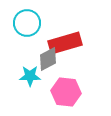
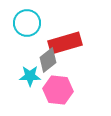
gray diamond: moved 1 px down; rotated 10 degrees counterclockwise
pink hexagon: moved 8 px left, 2 px up
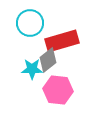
cyan circle: moved 3 px right
red rectangle: moved 3 px left, 2 px up
cyan star: moved 2 px right, 7 px up
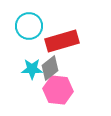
cyan circle: moved 1 px left, 3 px down
gray diamond: moved 2 px right, 8 px down
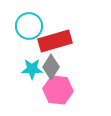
red rectangle: moved 7 px left
gray diamond: moved 1 px right, 1 px up; rotated 20 degrees counterclockwise
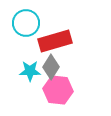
cyan circle: moved 3 px left, 3 px up
cyan star: moved 2 px left, 2 px down
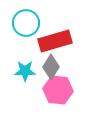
cyan star: moved 5 px left
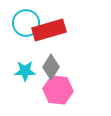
red rectangle: moved 6 px left, 11 px up
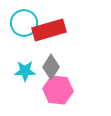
cyan circle: moved 2 px left
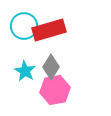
cyan circle: moved 3 px down
cyan star: rotated 30 degrees clockwise
pink hexagon: moved 3 px left; rotated 16 degrees counterclockwise
